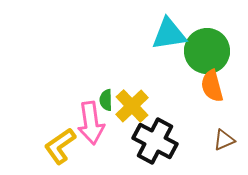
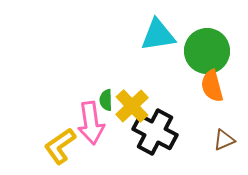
cyan triangle: moved 11 px left, 1 px down
black cross: moved 9 px up
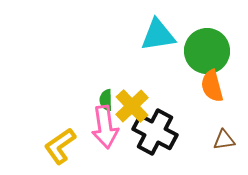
pink arrow: moved 14 px right, 4 px down
brown triangle: rotated 15 degrees clockwise
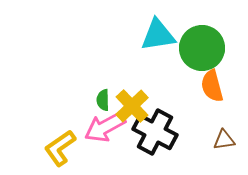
green circle: moved 5 px left, 3 px up
green semicircle: moved 3 px left
pink arrow: rotated 69 degrees clockwise
yellow L-shape: moved 2 px down
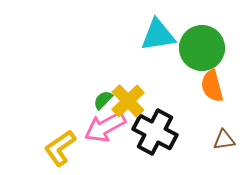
green semicircle: rotated 45 degrees clockwise
yellow cross: moved 4 px left, 5 px up
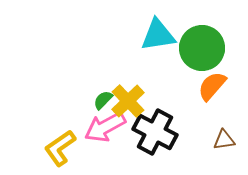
orange semicircle: rotated 56 degrees clockwise
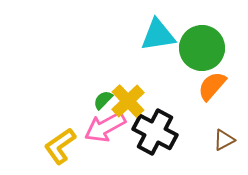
brown triangle: rotated 20 degrees counterclockwise
yellow L-shape: moved 2 px up
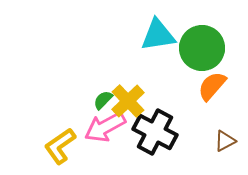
brown triangle: moved 1 px right, 1 px down
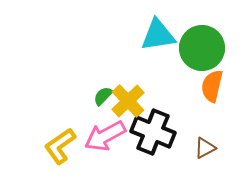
orange semicircle: rotated 28 degrees counterclockwise
green semicircle: moved 4 px up
pink arrow: moved 9 px down
black cross: moved 2 px left; rotated 6 degrees counterclockwise
brown triangle: moved 20 px left, 7 px down
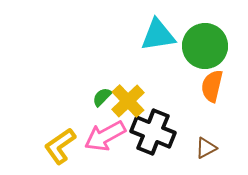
green circle: moved 3 px right, 2 px up
green semicircle: moved 1 px left, 1 px down
brown triangle: moved 1 px right
